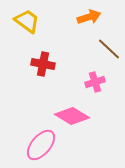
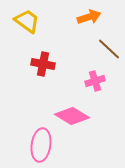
pink cross: moved 1 px up
pink ellipse: rotated 32 degrees counterclockwise
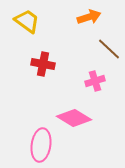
pink diamond: moved 2 px right, 2 px down
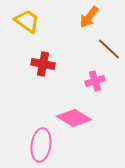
orange arrow: rotated 145 degrees clockwise
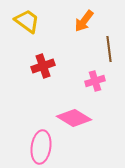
orange arrow: moved 5 px left, 4 px down
brown line: rotated 40 degrees clockwise
red cross: moved 2 px down; rotated 30 degrees counterclockwise
pink ellipse: moved 2 px down
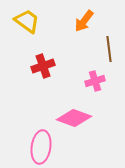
pink diamond: rotated 12 degrees counterclockwise
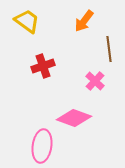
pink cross: rotated 30 degrees counterclockwise
pink ellipse: moved 1 px right, 1 px up
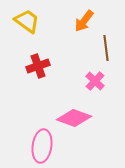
brown line: moved 3 px left, 1 px up
red cross: moved 5 px left
